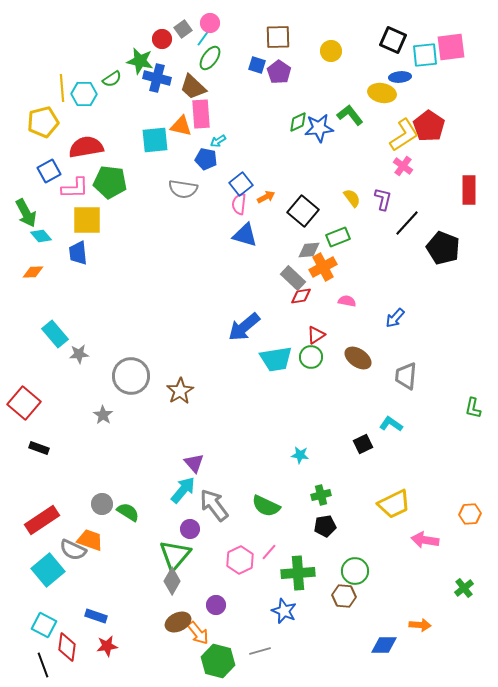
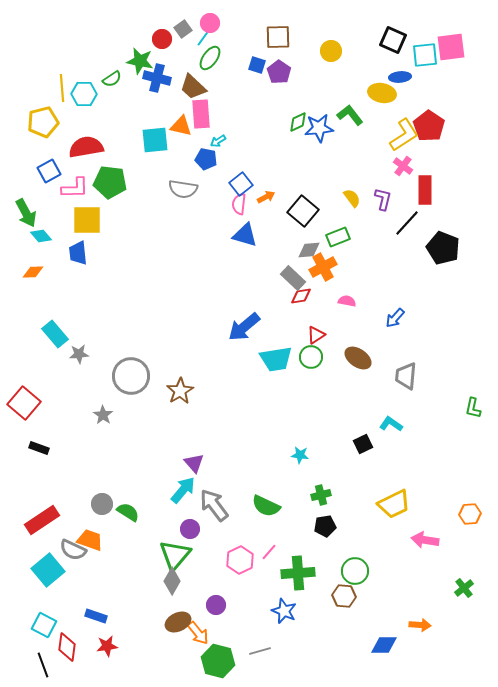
red rectangle at (469, 190): moved 44 px left
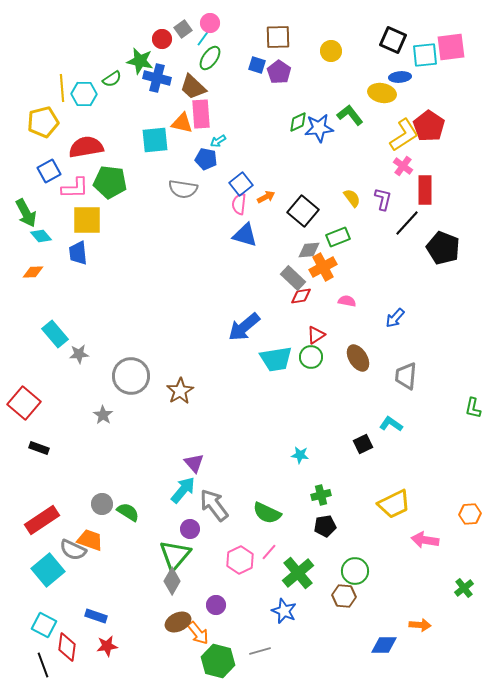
orange triangle at (181, 126): moved 1 px right, 3 px up
brown ellipse at (358, 358): rotated 24 degrees clockwise
green semicircle at (266, 506): moved 1 px right, 7 px down
green cross at (298, 573): rotated 36 degrees counterclockwise
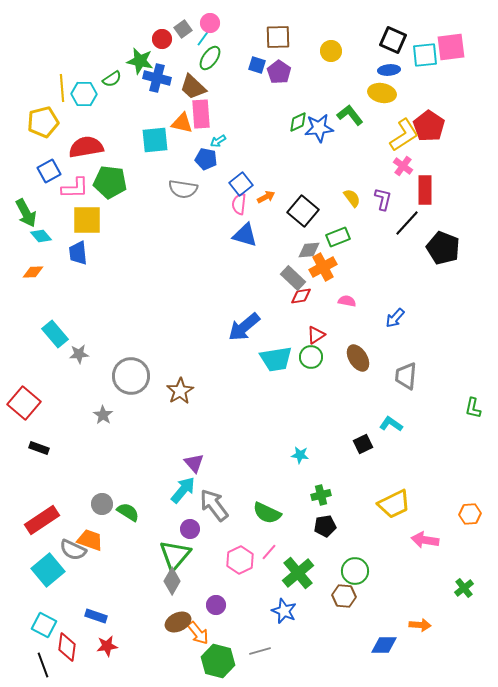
blue ellipse at (400, 77): moved 11 px left, 7 px up
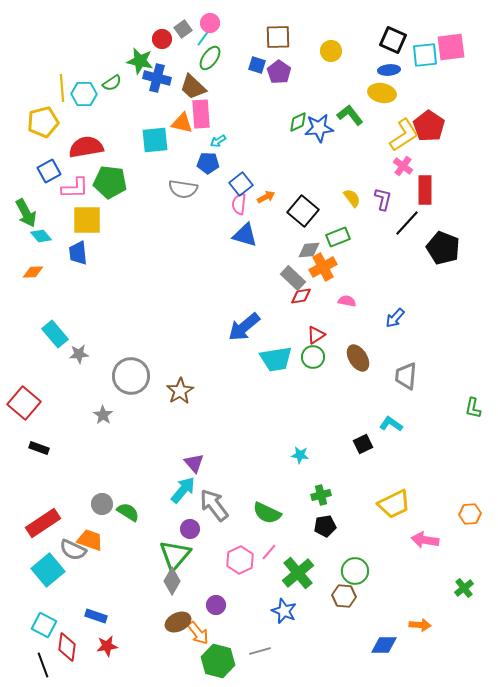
green semicircle at (112, 79): moved 4 px down
blue pentagon at (206, 159): moved 2 px right, 4 px down; rotated 10 degrees counterclockwise
green circle at (311, 357): moved 2 px right
red rectangle at (42, 520): moved 1 px right, 3 px down
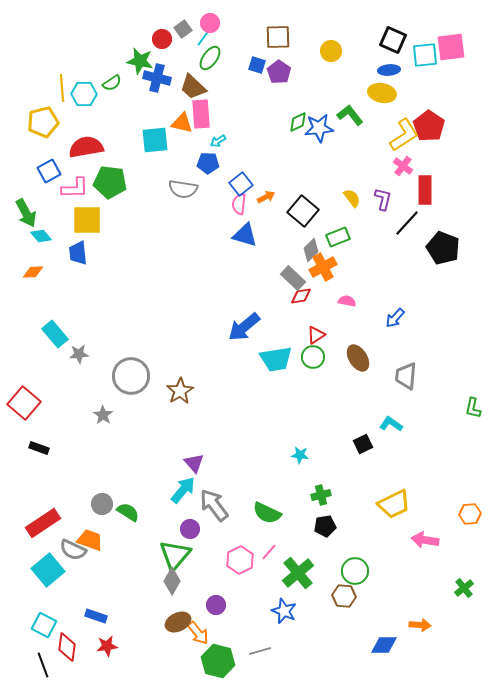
gray diamond at (309, 250): moved 2 px right; rotated 40 degrees counterclockwise
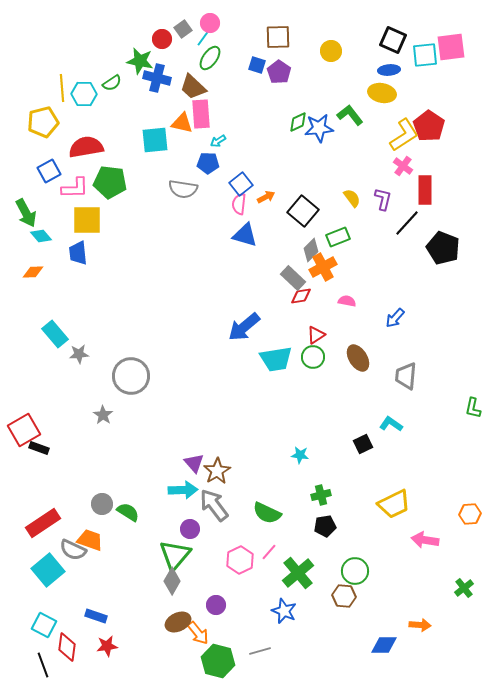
brown star at (180, 391): moved 37 px right, 80 px down
red square at (24, 403): moved 27 px down; rotated 20 degrees clockwise
cyan arrow at (183, 490): rotated 48 degrees clockwise
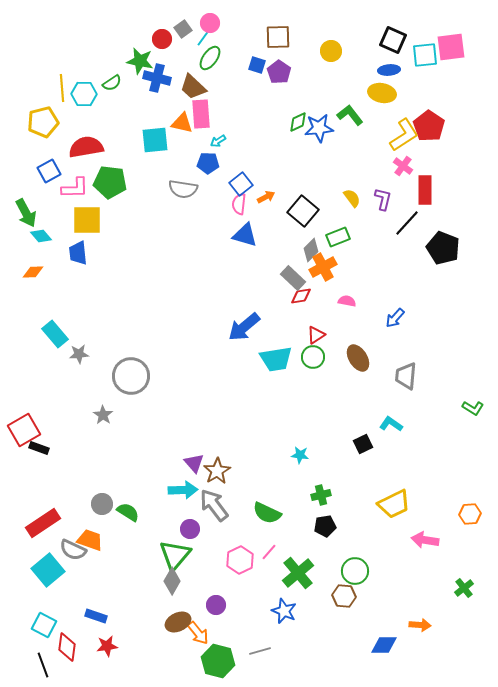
green L-shape at (473, 408): rotated 70 degrees counterclockwise
